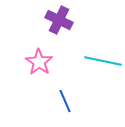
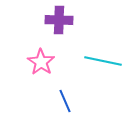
purple cross: rotated 24 degrees counterclockwise
pink star: moved 2 px right
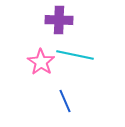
cyan line: moved 28 px left, 6 px up
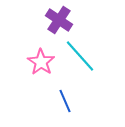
purple cross: rotated 32 degrees clockwise
cyan line: moved 5 px right, 1 px down; rotated 36 degrees clockwise
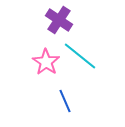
cyan line: rotated 9 degrees counterclockwise
pink star: moved 5 px right
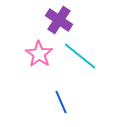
pink star: moved 7 px left, 8 px up
blue line: moved 4 px left, 1 px down
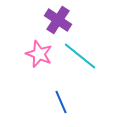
purple cross: moved 1 px left
pink star: rotated 12 degrees counterclockwise
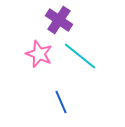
purple cross: moved 1 px right
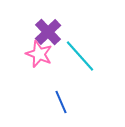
purple cross: moved 11 px left, 12 px down; rotated 12 degrees clockwise
cyan line: rotated 9 degrees clockwise
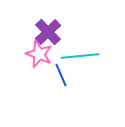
cyan line: rotated 54 degrees counterclockwise
blue line: moved 27 px up
